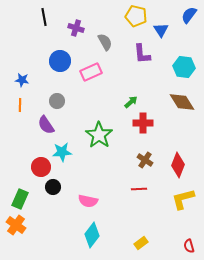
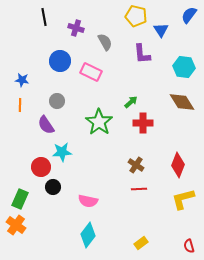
pink rectangle: rotated 50 degrees clockwise
green star: moved 13 px up
brown cross: moved 9 px left, 5 px down
cyan diamond: moved 4 px left
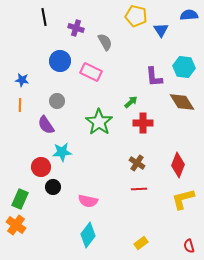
blue semicircle: rotated 48 degrees clockwise
purple L-shape: moved 12 px right, 23 px down
brown cross: moved 1 px right, 2 px up
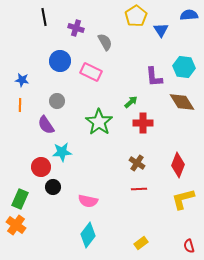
yellow pentagon: rotated 25 degrees clockwise
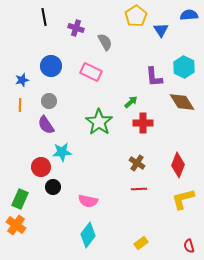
blue circle: moved 9 px left, 5 px down
cyan hexagon: rotated 20 degrees clockwise
blue star: rotated 24 degrees counterclockwise
gray circle: moved 8 px left
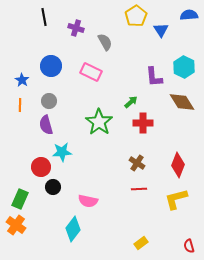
blue star: rotated 24 degrees counterclockwise
purple semicircle: rotated 18 degrees clockwise
yellow L-shape: moved 7 px left
cyan diamond: moved 15 px left, 6 px up
